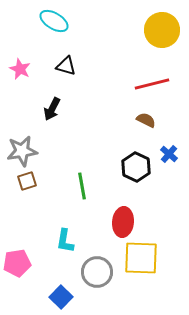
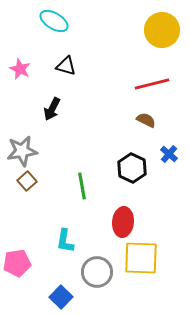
black hexagon: moved 4 px left, 1 px down
brown square: rotated 24 degrees counterclockwise
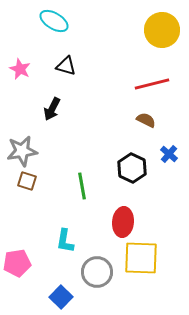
brown square: rotated 30 degrees counterclockwise
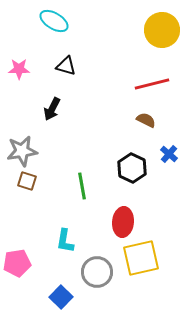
pink star: moved 1 px left; rotated 25 degrees counterclockwise
yellow square: rotated 15 degrees counterclockwise
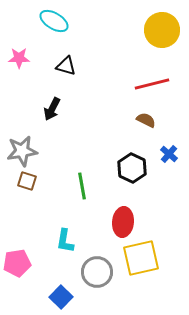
pink star: moved 11 px up
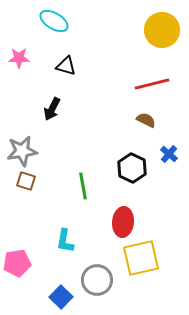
brown square: moved 1 px left
green line: moved 1 px right
gray circle: moved 8 px down
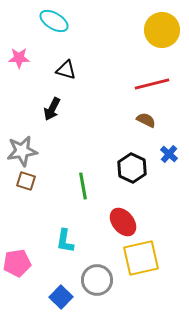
black triangle: moved 4 px down
red ellipse: rotated 44 degrees counterclockwise
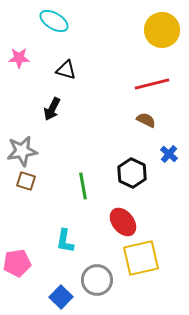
black hexagon: moved 5 px down
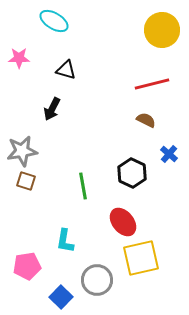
pink pentagon: moved 10 px right, 3 px down
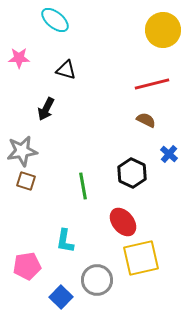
cyan ellipse: moved 1 px right, 1 px up; rotated 8 degrees clockwise
yellow circle: moved 1 px right
black arrow: moved 6 px left
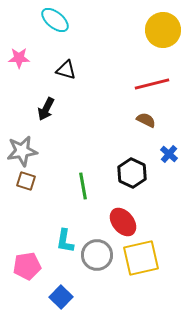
gray circle: moved 25 px up
